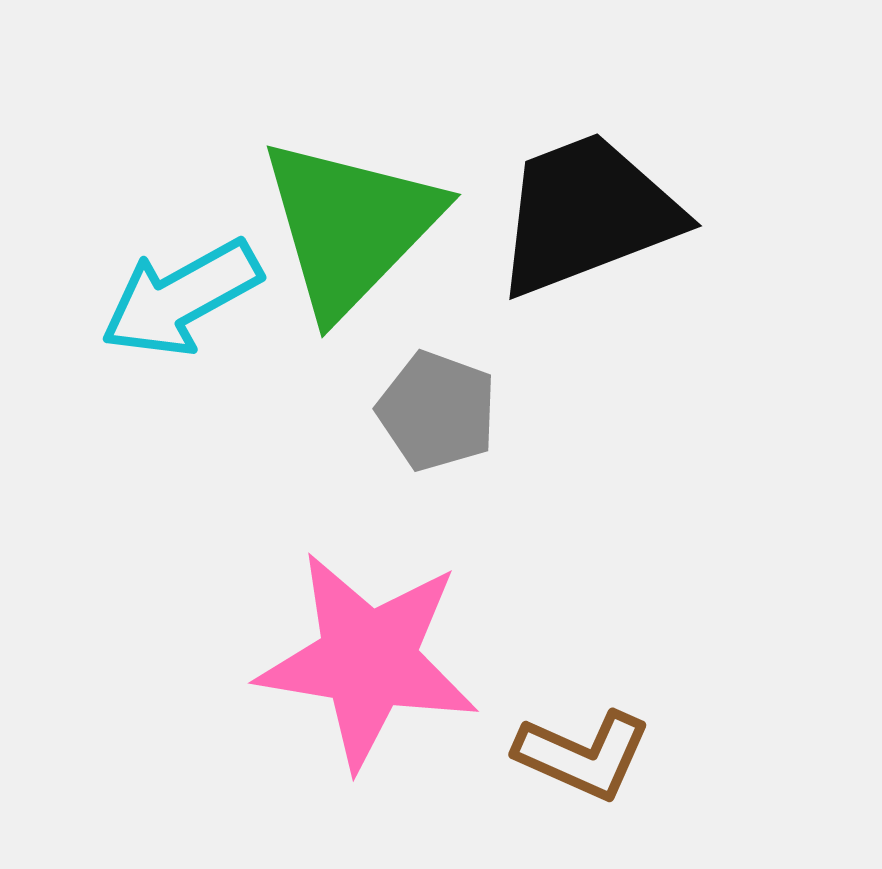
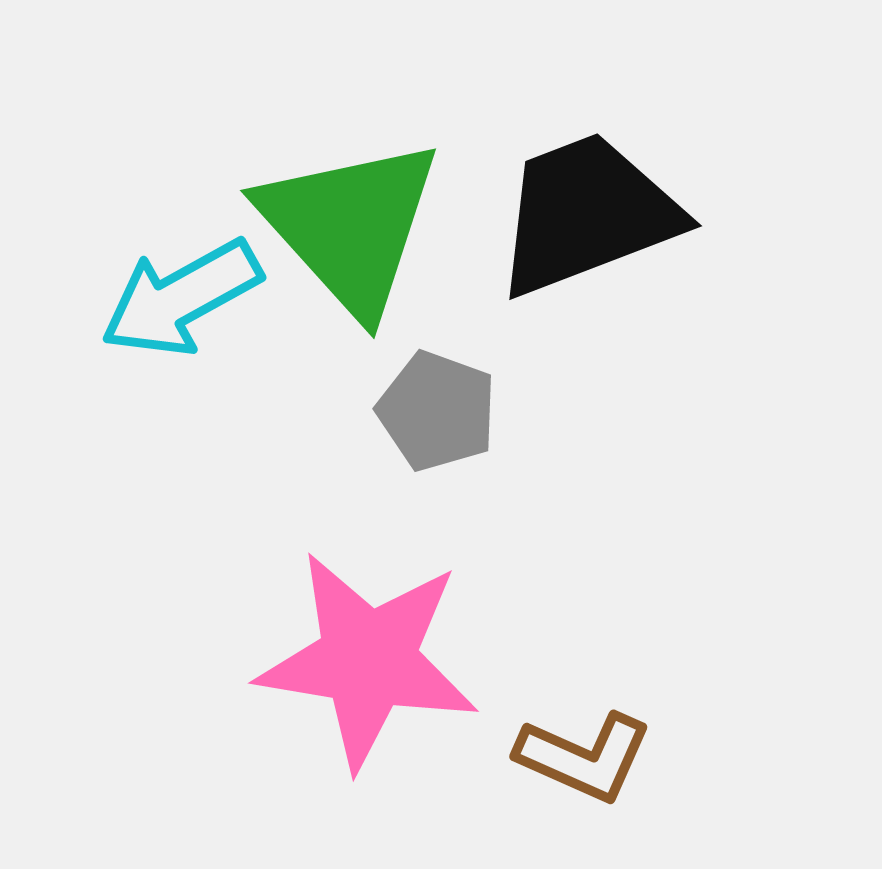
green triangle: rotated 26 degrees counterclockwise
brown L-shape: moved 1 px right, 2 px down
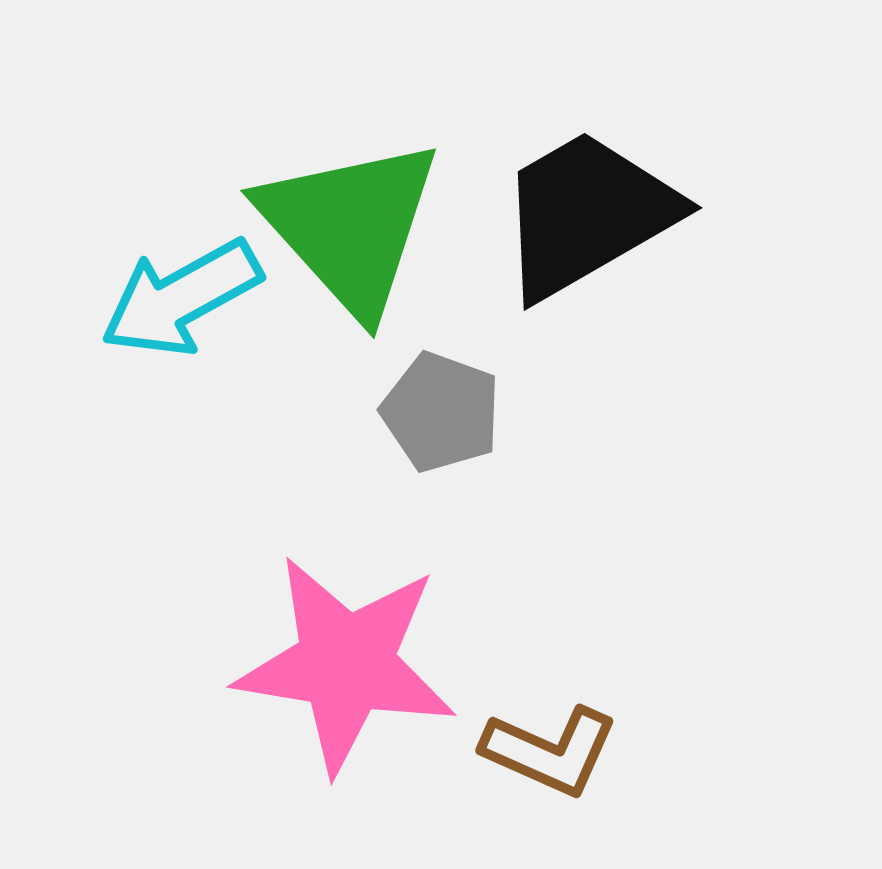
black trapezoid: rotated 9 degrees counterclockwise
gray pentagon: moved 4 px right, 1 px down
pink star: moved 22 px left, 4 px down
brown L-shape: moved 34 px left, 6 px up
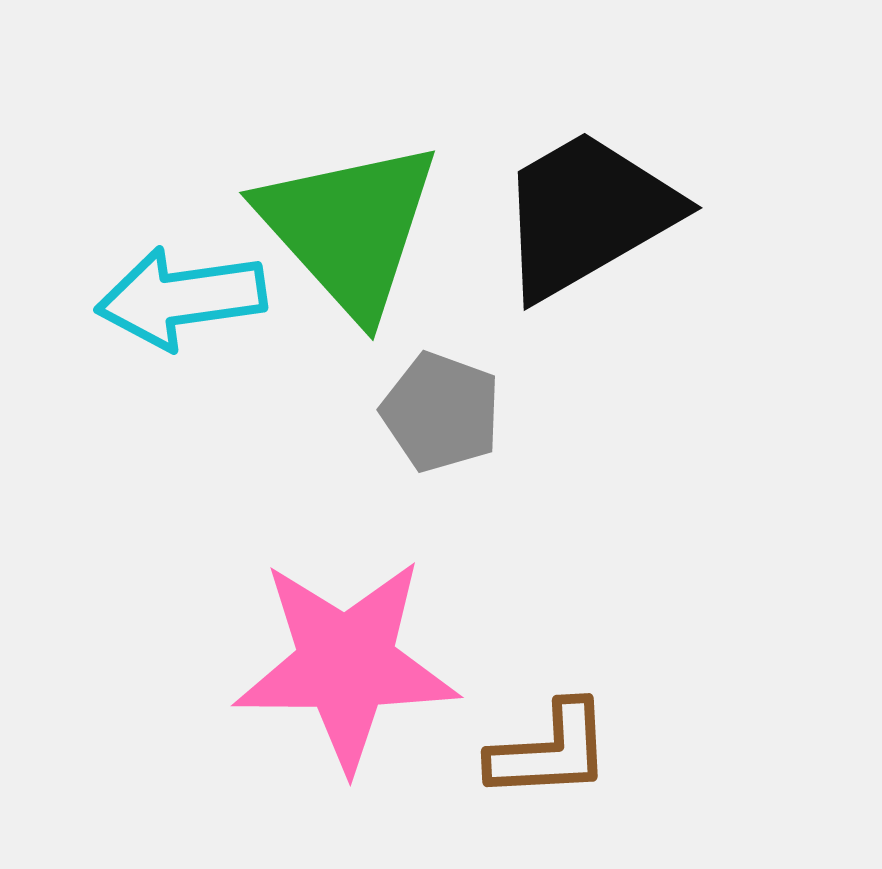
green triangle: moved 1 px left, 2 px down
cyan arrow: rotated 21 degrees clockwise
pink star: rotated 9 degrees counterclockwise
brown L-shape: rotated 27 degrees counterclockwise
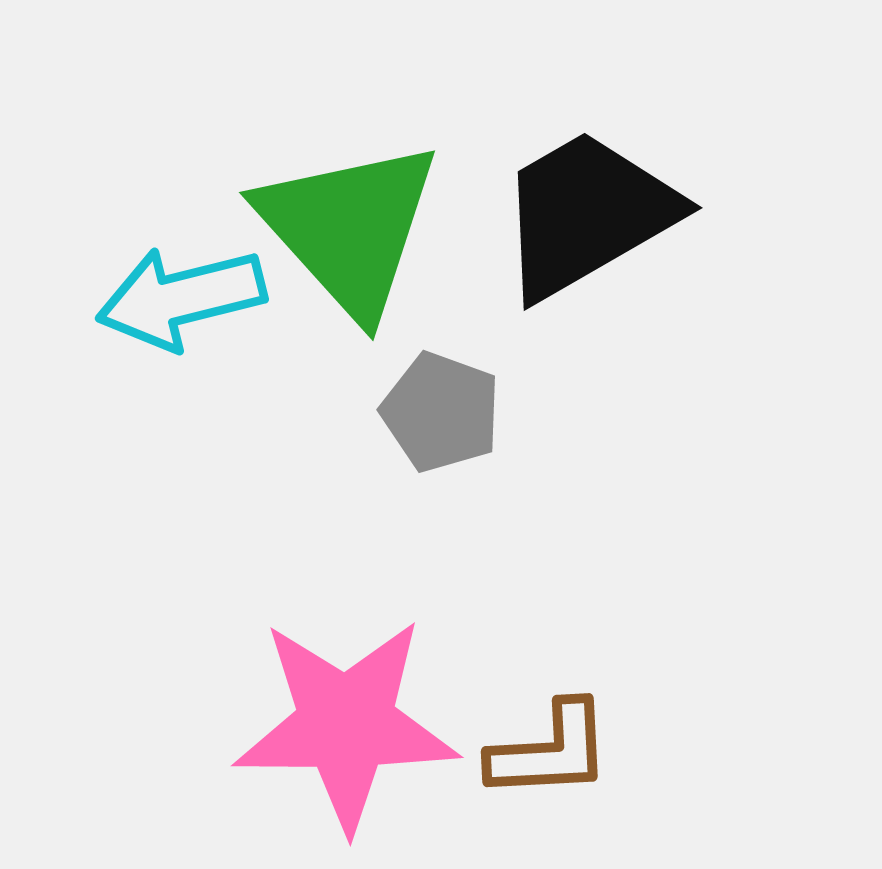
cyan arrow: rotated 6 degrees counterclockwise
pink star: moved 60 px down
